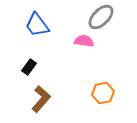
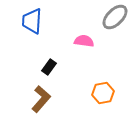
gray ellipse: moved 14 px right
blue trapezoid: moved 5 px left, 4 px up; rotated 40 degrees clockwise
black rectangle: moved 20 px right
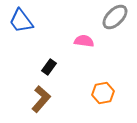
blue trapezoid: moved 11 px left; rotated 40 degrees counterclockwise
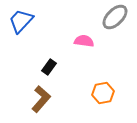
blue trapezoid: rotated 80 degrees clockwise
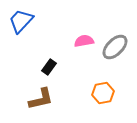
gray ellipse: moved 30 px down
pink semicircle: rotated 18 degrees counterclockwise
brown L-shape: rotated 36 degrees clockwise
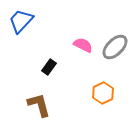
pink semicircle: moved 1 px left, 4 px down; rotated 36 degrees clockwise
orange hexagon: rotated 15 degrees counterclockwise
brown L-shape: moved 2 px left, 6 px down; rotated 92 degrees counterclockwise
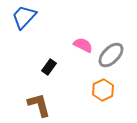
blue trapezoid: moved 3 px right, 4 px up
gray ellipse: moved 4 px left, 8 px down
orange hexagon: moved 3 px up
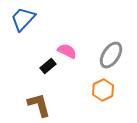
blue trapezoid: moved 1 px left, 2 px down
pink semicircle: moved 16 px left, 6 px down
gray ellipse: rotated 12 degrees counterclockwise
black rectangle: moved 1 px left, 1 px up; rotated 14 degrees clockwise
